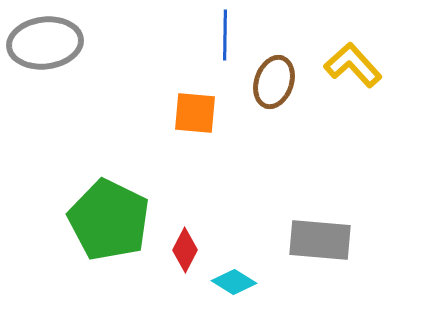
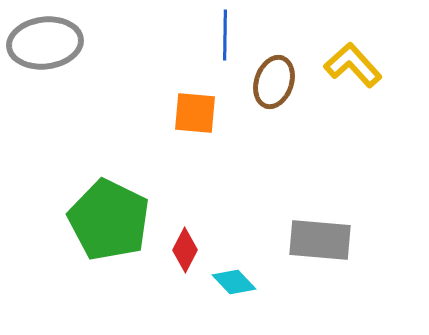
cyan diamond: rotated 15 degrees clockwise
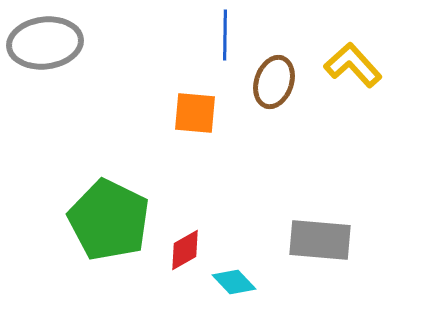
red diamond: rotated 33 degrees clockwise
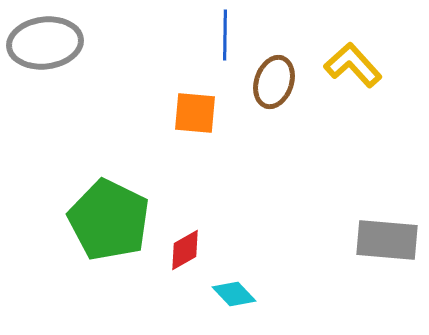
gray rectangle: moved 67 px right
cyan diamond: moved 12 px down
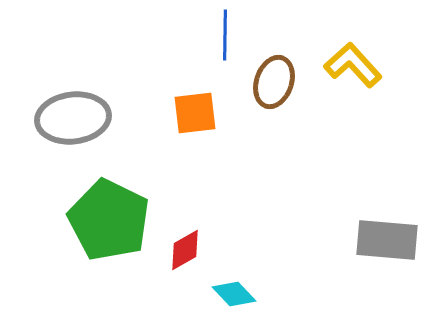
gray ellipse: moved 28 px right, 75 px down
orange square: rotated 12 degrees counterclockwise
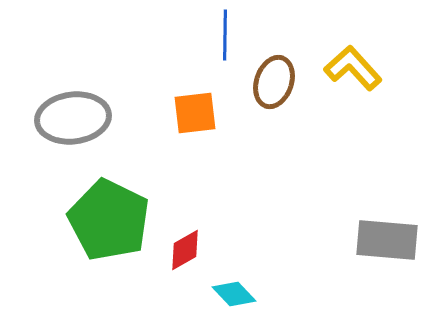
yellow L-shape: moved 3 px down
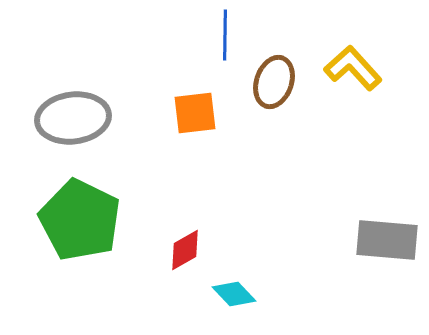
green pentagon: moved 29 px left
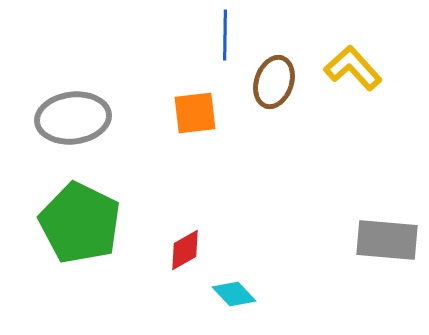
green pentagon: moved 3 px down
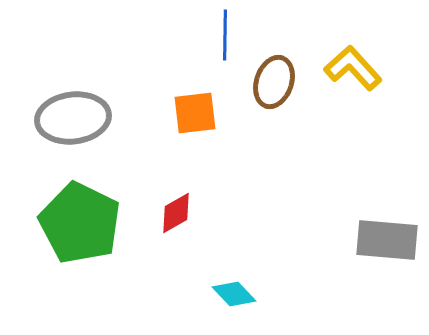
red diamond: moved 9 px left, 37 px up
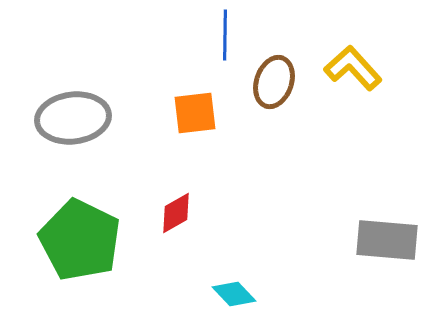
green pentagon: moved 17 px down
